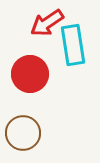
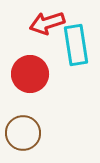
red arrow: rotated 16 degrees clockwise
cyan rectangle: moved 3 px right
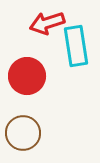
cyan rectangle: moved 1 px down
red circle: moved 3 px left, 2 px down
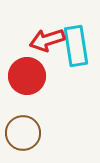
red arrow: moved 17 px down
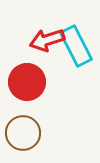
cyan rectangle: rotated 18 degrees counterclockwise
red circle: moved 6 px down
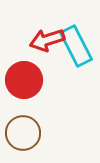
red circle: moved 3 px left, 2 px up
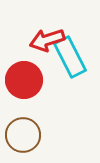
cyan rectangle: moved 6 px left, 11 px down
brown circle: moved 2 px down
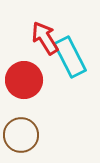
red arrow: moved 2 px left, 2 px up; rotated 76 degrees clockwise
brown circle: moved 2 px left
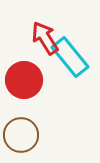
cyan rectangle: rotated 12 degrees counterclockwise
